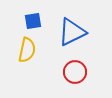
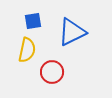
red circle: moved 23 px left
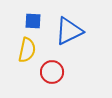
blue square: rotated 12 degrees clockwise
blue triangle: moved 3 px left, 1 px up
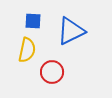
blue triangle: moved 2 px right
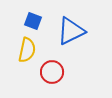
blue square: rotated 18 degrees clockwise
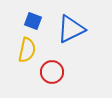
blue triangle: moved 2 px up
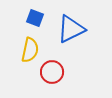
blue square: moved 2 px right, 3 px up
yellow semicircle: moved 3 px right
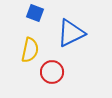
blue square: moved 5 px up
blue triangle: moved 4 px down
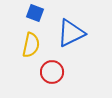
yellow semicircle: moved 1 px right, 5 px up
